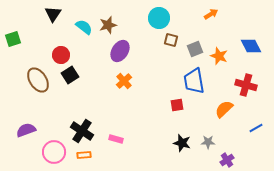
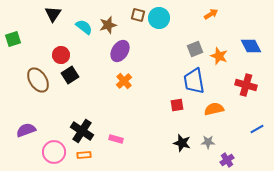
brown square: moved 33 px left, 25 px up
orange semicircle: moved 10 px left; rotated 30 degrees clockwise
blue line: moved 1 px right, 1 px down
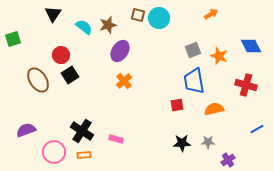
gray square: moved 2 px left, 1 px down
black star: rotated 18 degrees counterclockwise
purple cross: moved 1 px right
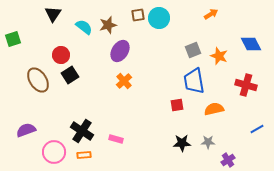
brown square: rotated 24 degrees counterclockwise
blue diamond: moved 2 px up
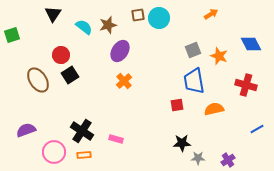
green square: moved 1 px left, 4 px up
gray star: moved 10 px left, 16 px down
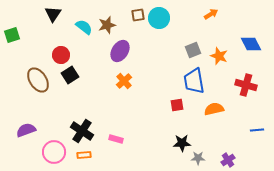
brown star: moved 1 px left
blue line: moved 1 px down; rotated 24 degrees clockwise
